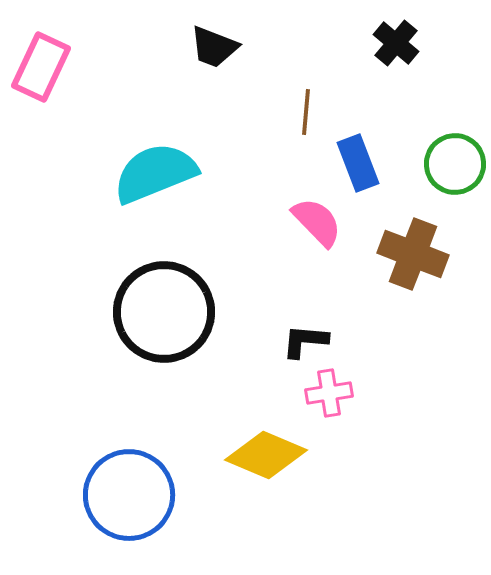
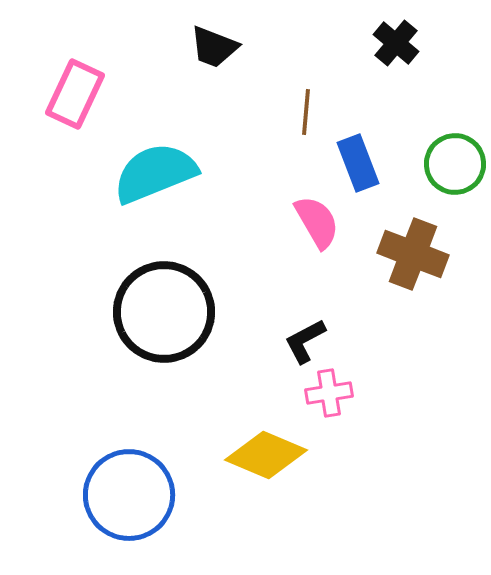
pink rectangle: moved 34 px right, 27 px down
pink semicircle: rotated 14 degrees clockwise
black L-shape: rotated 33 degrees counterclockwise
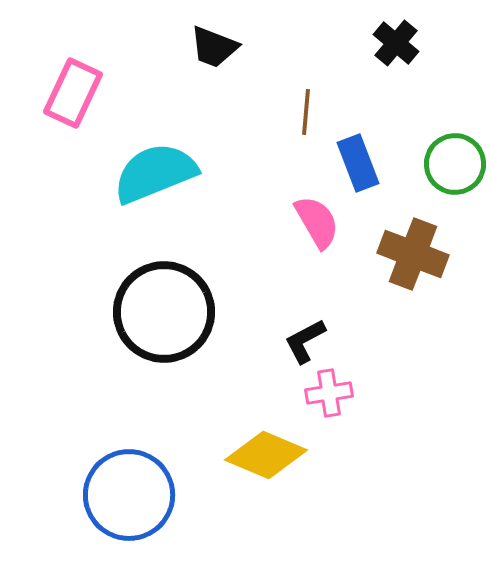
pink rectangle: moved 2 px left, 1 px up
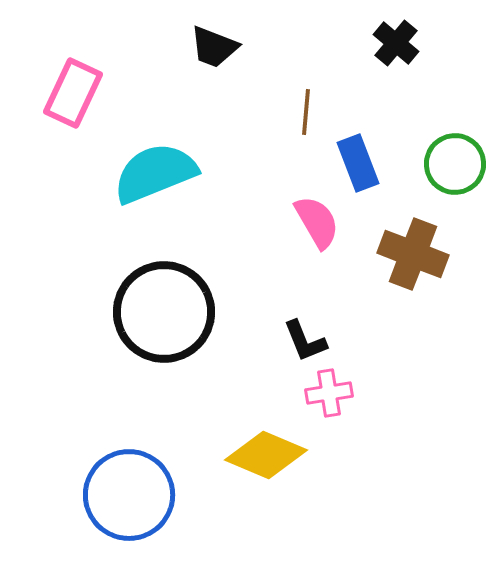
black L-shape: rotated 84 degrees counterclockwise
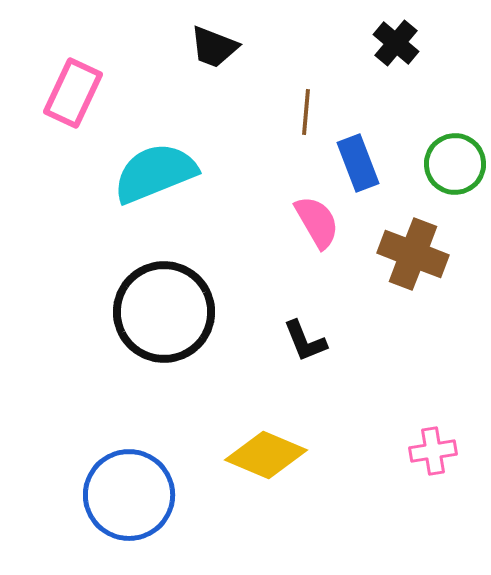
pink cross: moved 104 px right, 58 px down
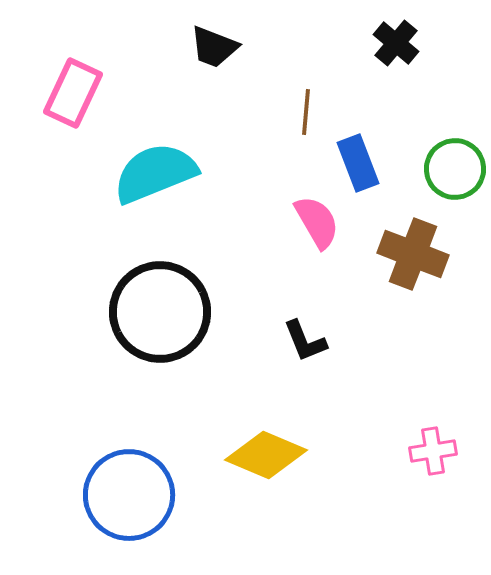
green circle: moved 5 px down
black circle: moved 4 px left
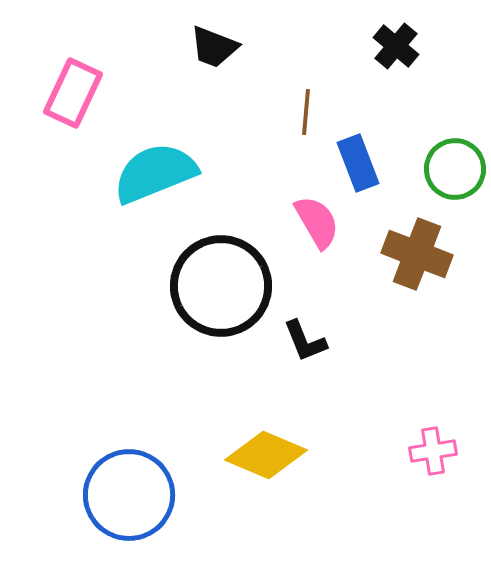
black cross: moved 3 px down
brown cross: moved 4 px right
black circle: moved 61 px right, 26 px up
